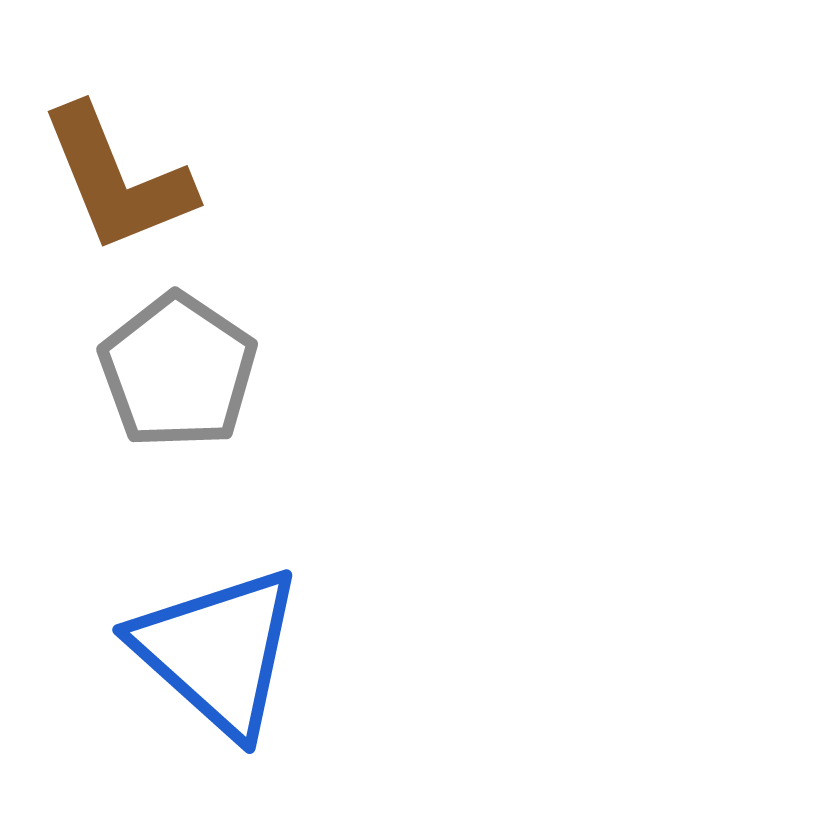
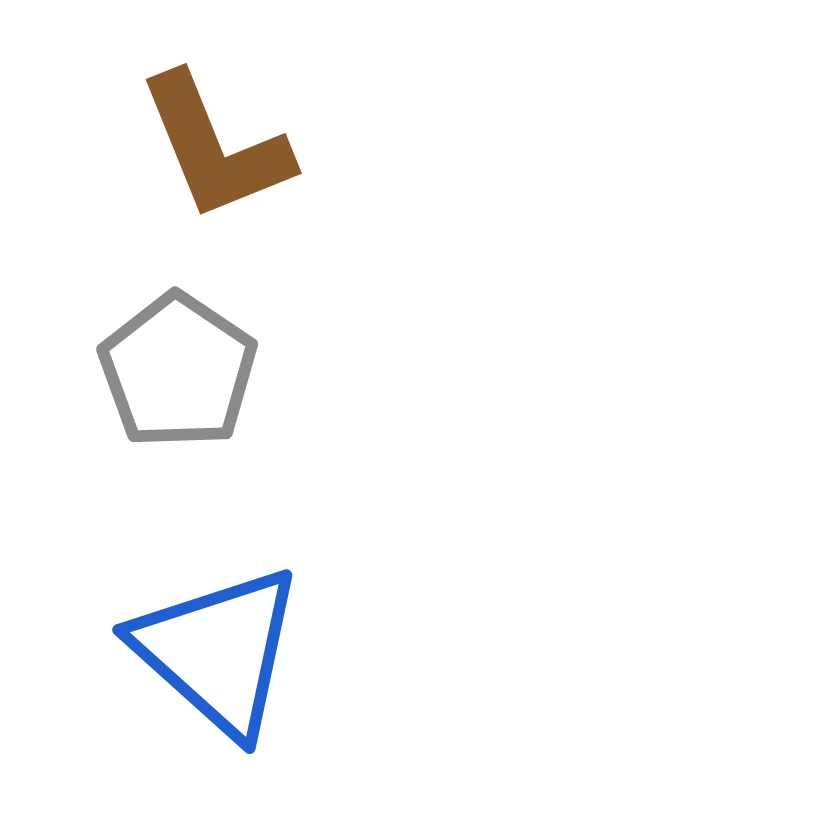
brown L-shape: moved 98 px right, 32 px up
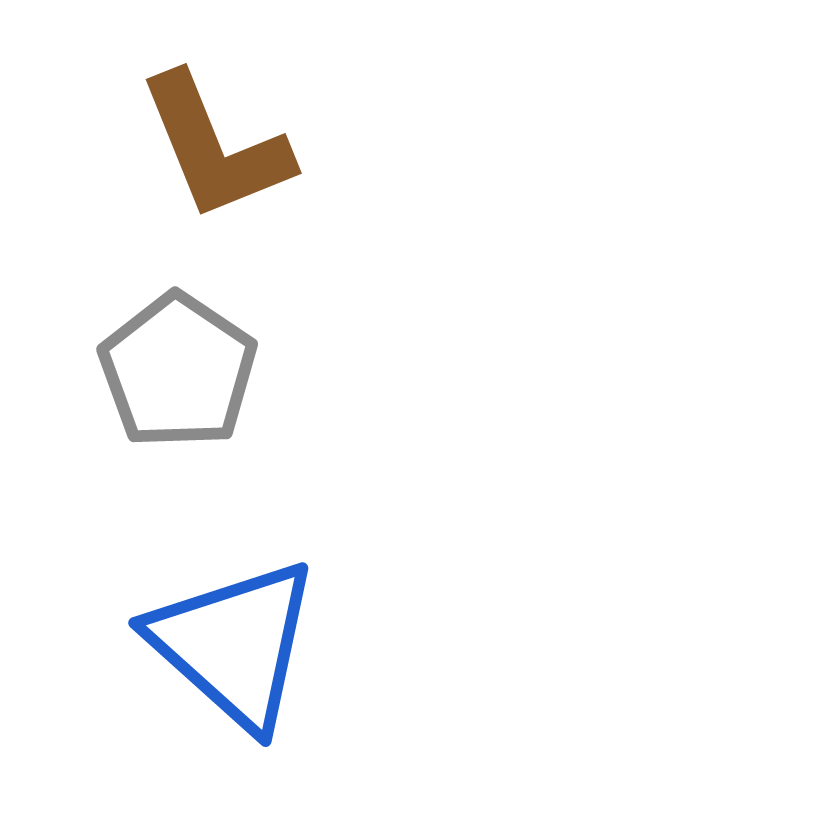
blue triangle: moved 16 px right, 7 px up
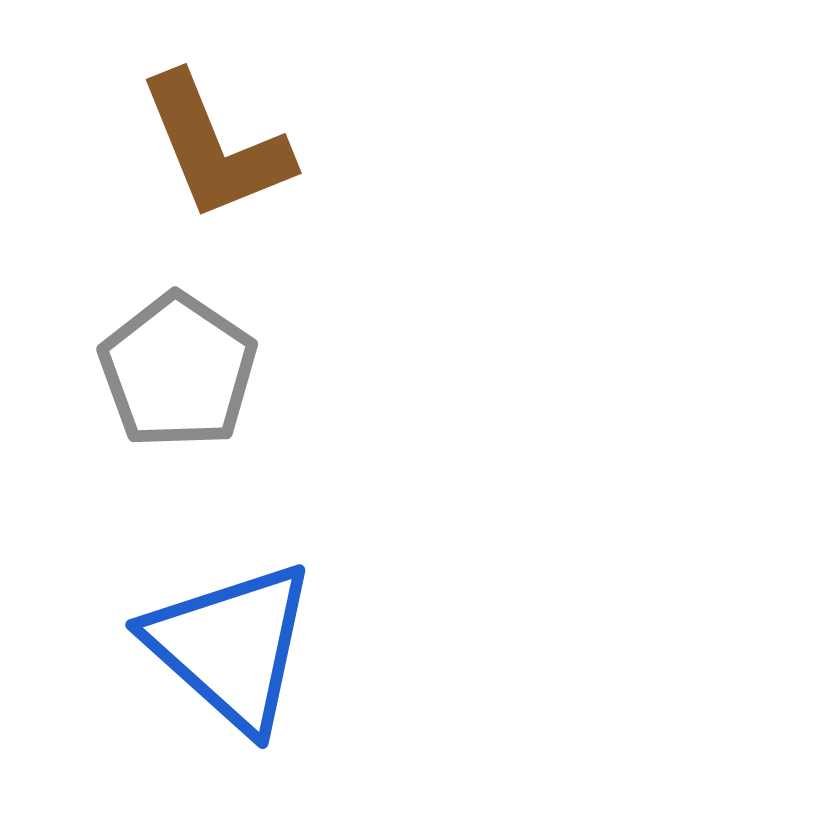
blue triangle: moved 3 px left, 2 px down
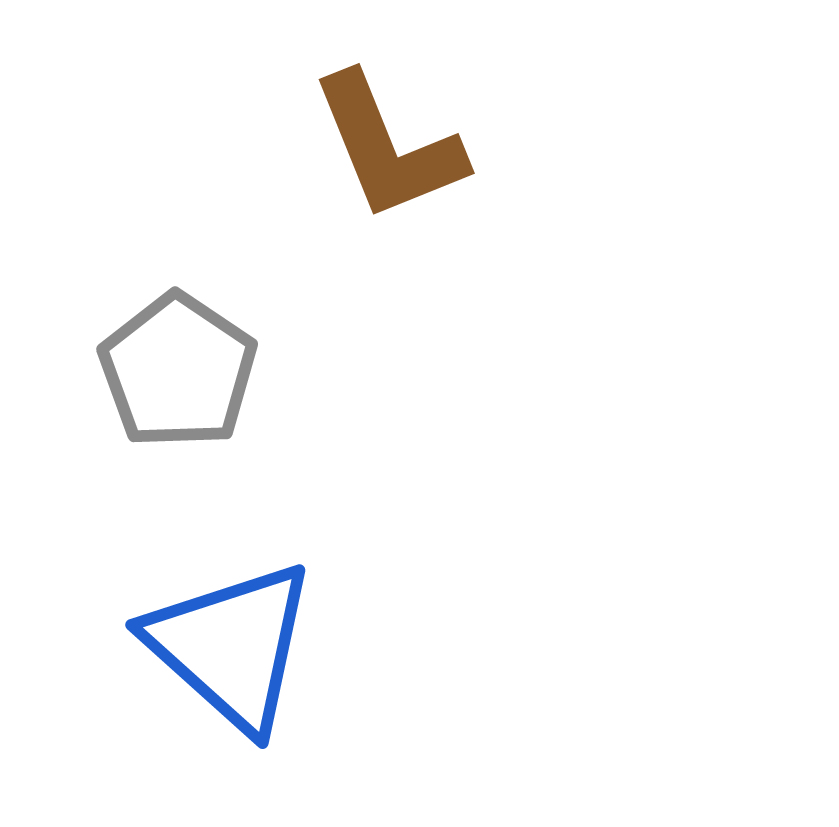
brown L-shape: moved 173 px right
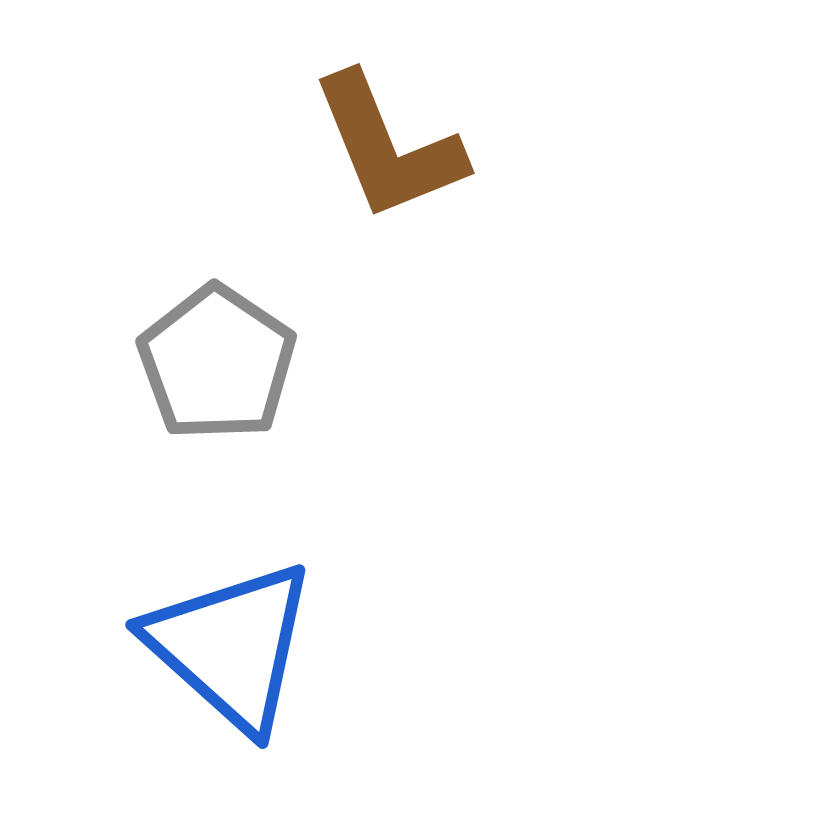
gray pentagon: moved 39 px right, 8 px up
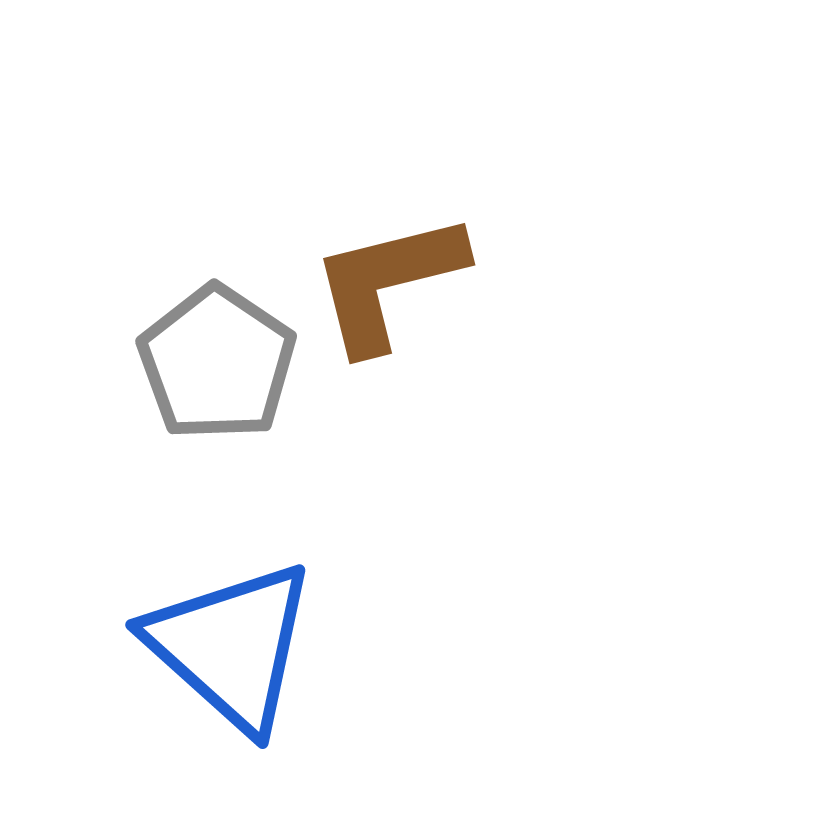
brown L-shape: moved 135 px down; rotated 98 degrees clockwise
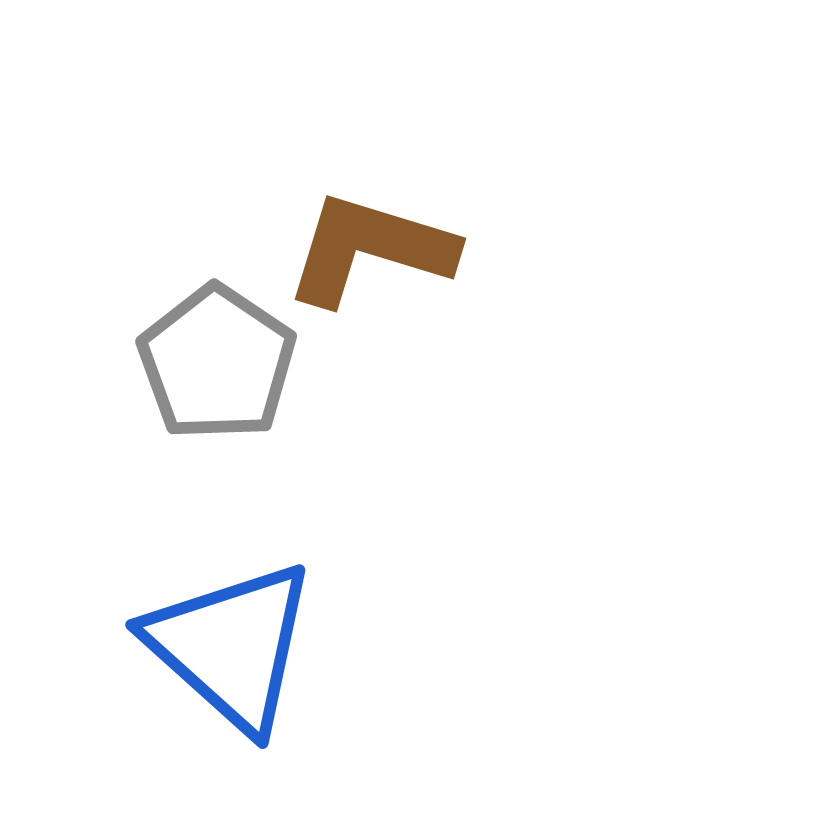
brown L-shape: moved 18 px left, 33 px up; rotated 31 degrees clockwise
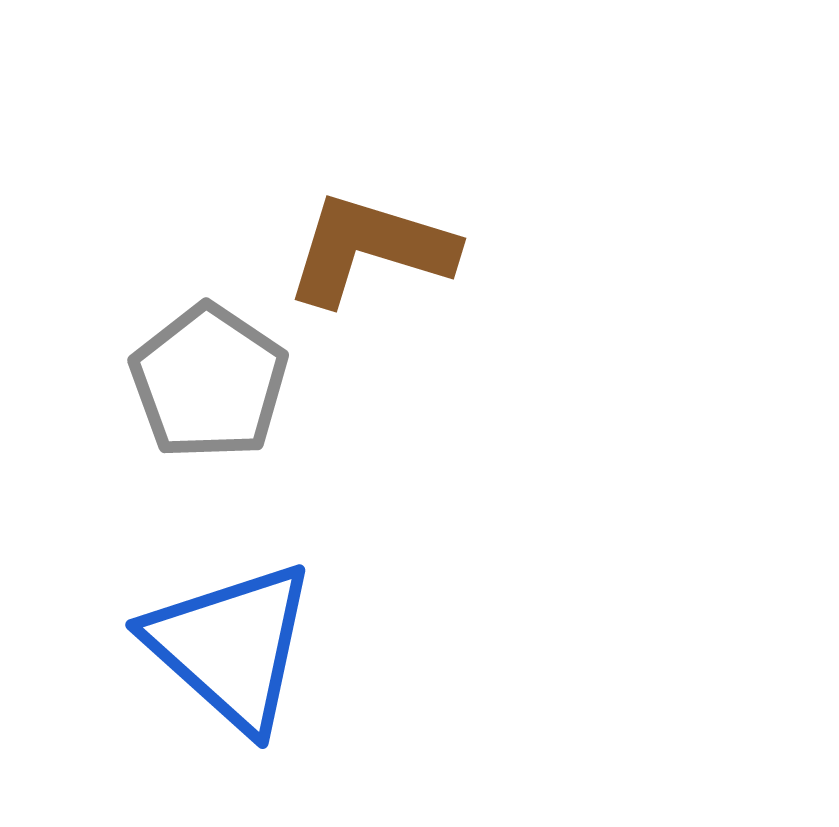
gray pentagon: moved 8 px left, 19 px down
